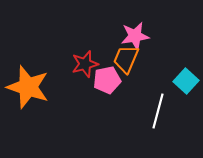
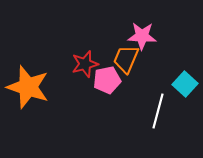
pink star: moved 7 px right; rotated 12 degrees clockwise
cyan square: moved 1 px left, 3 px down
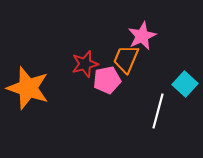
pink star: rotated 28 degrees counterclockwise
orange star: moved 1 px down
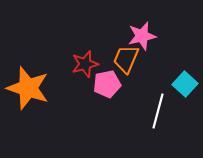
pink star: rotated 12 degrees clockwise
pink pentagon: moved 4 px down
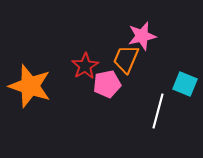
red star: moved 2 px down; rotated 16 degrees counterclockwise
cyan square: rotated 20 degrees counterclockwise
orange star: moved 2 px right, 2 px up
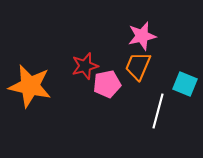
orange trapezoid: moved 12 px right, 7 px down
red star: rotated 16 degrees clockwise
orange star: rotated 6 degrees counterclockwise
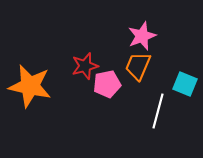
pink star: rotated 8 degrees counterclockwise
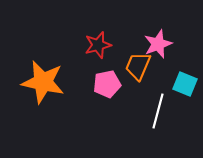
pink star: moved 16 px right, 8 px down
red star: moved 13 px right, 21 px up
orange star: moved 13 px right, 4 px up
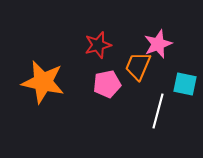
cyan square: rotated 10 degrees counterclockwise
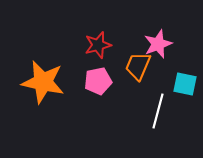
pink pentagon: moved 9 px left, 3 px up
